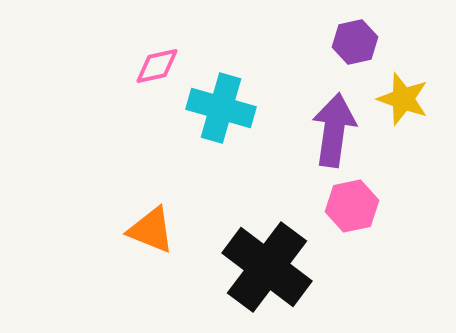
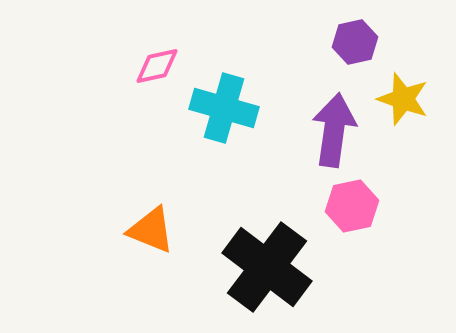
cyan cross: moved 3 px right
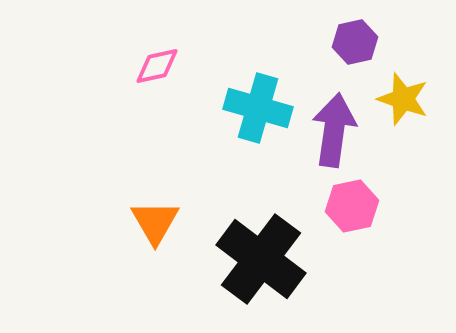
cyan cross: moved 34 px right
orange triangle: moved 4 px right, 8 px up; rotated 38 degrees clockwise
black cross: moved 6 px left, 8 px up
